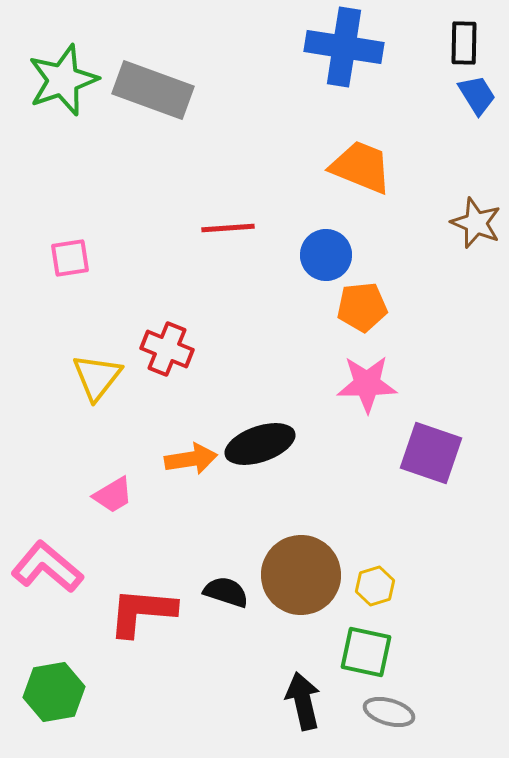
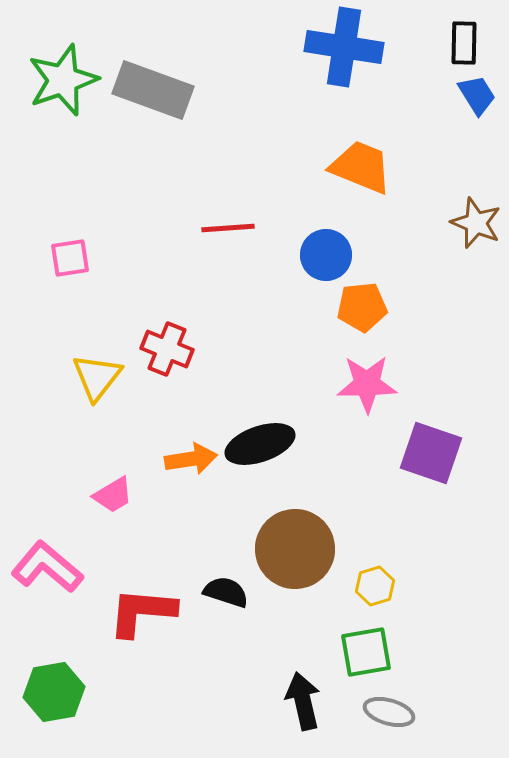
brown circle: moved 6 px left, 26 px up
green square: rotated 22 degrees counterclockwise
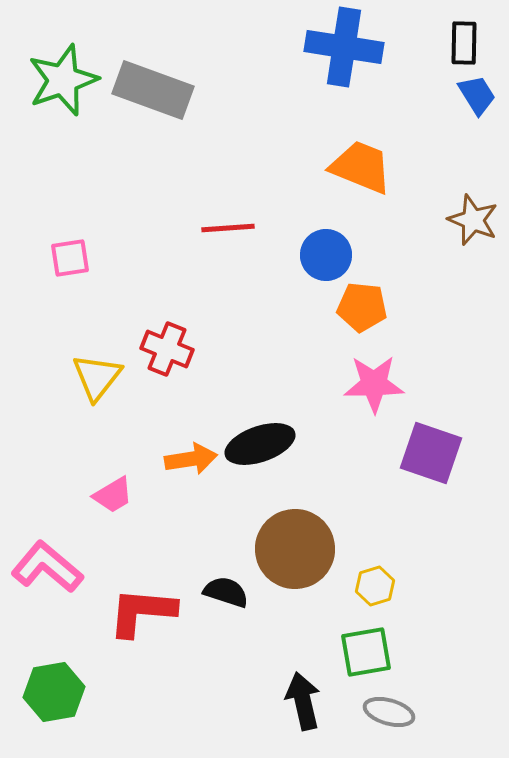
brown star: moved 3 px left, 3 px up
orange pentagon: rotated 12 degrees clockwise
pink star: moved 7 px right
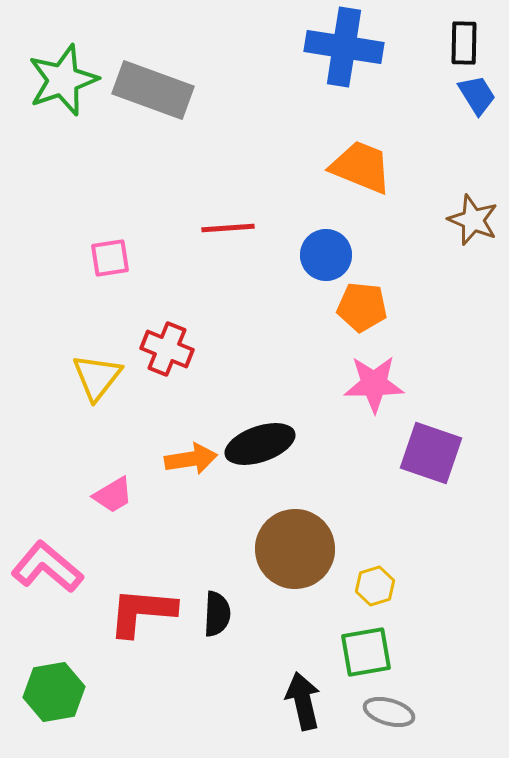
pink square: moved 40 px right
black semicircle: moved 9 px left, 22 px down; rotated 75 degrees clockwise
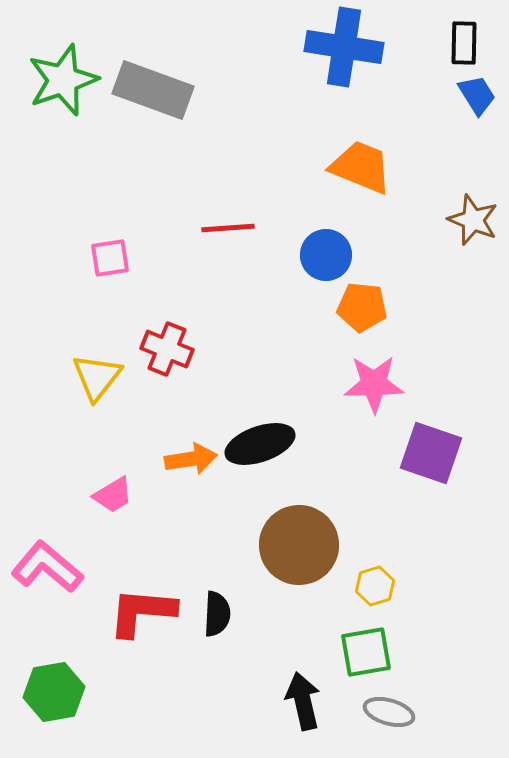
brown circle: moved 4 px right, 4 px up
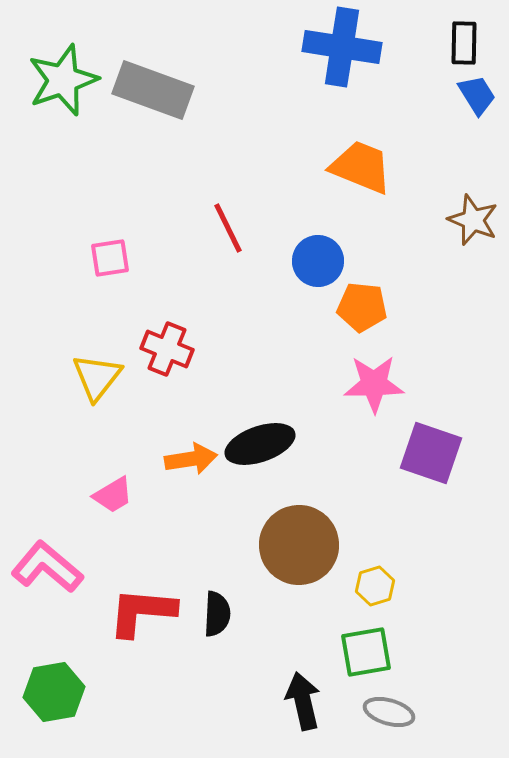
blue cross: moved 2 px left
red line: rotated 68 degrees clockwise
blue circle: moved 8 px left, 6 px down
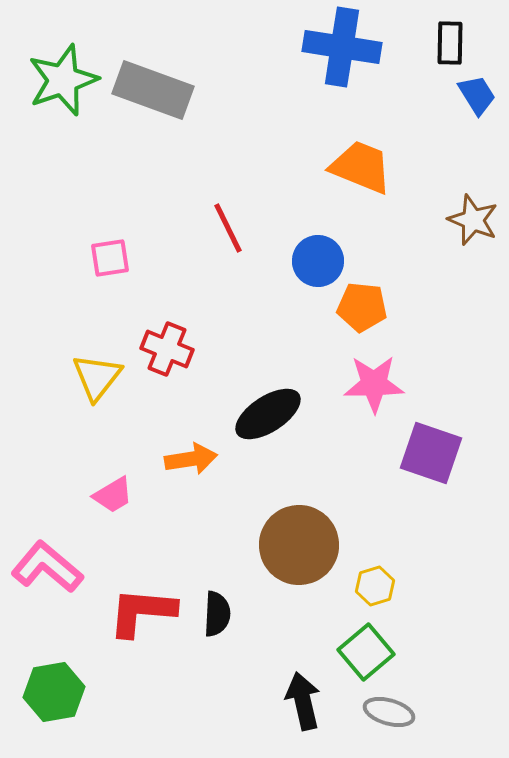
black rectangle: moved 14 px left
black ellipse: moved 8 px right, 30 px up; rotated 14 degrees counterclockwise
green square: rotated 30 degrees counterclockwise
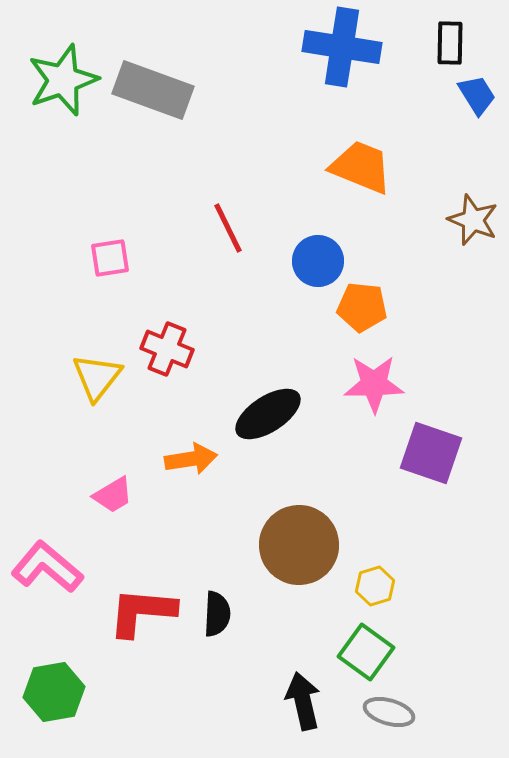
green square: rotated 14 degrees counterclockwise
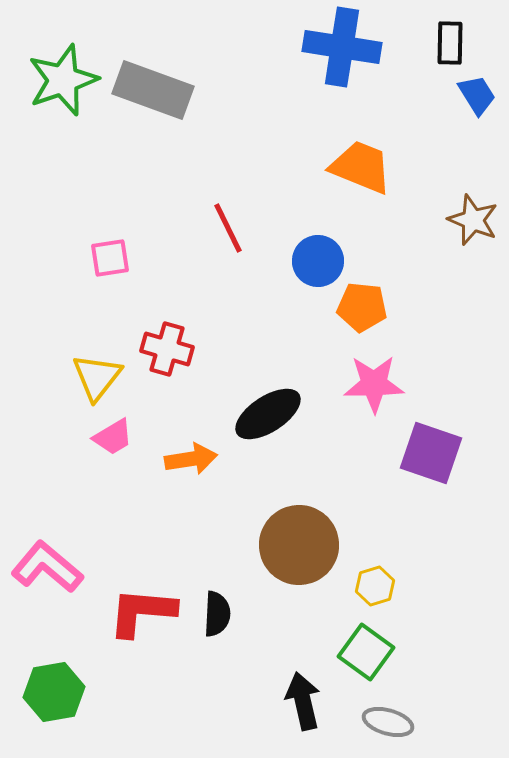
red cross: rotated 6 degrees counterclockwise
pink trapezoid: moved 58 px up
gray ellipse: moved 1 px left, 10 px down
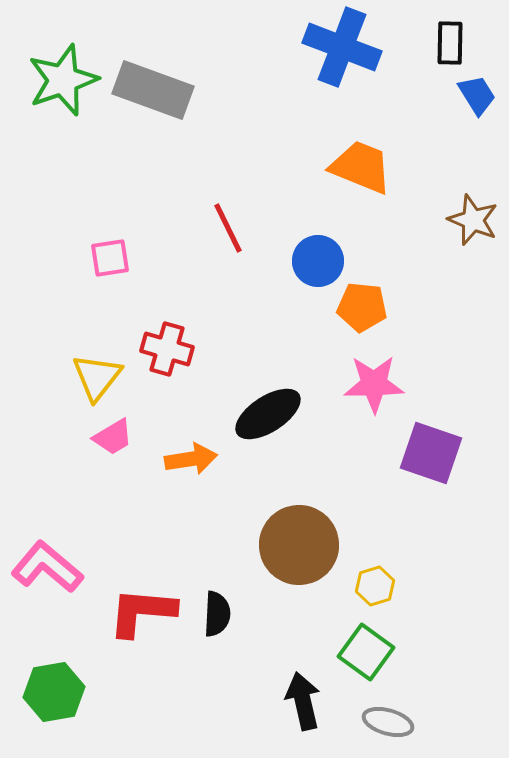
blue cross: rotated 12 degrees clockwise
